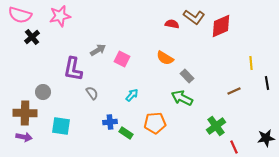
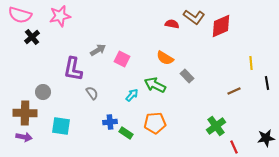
green arrow: moved 27 px left, 13 px up
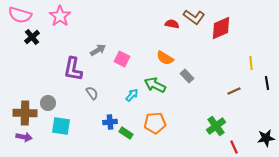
pink star: rotated 25 degrees counterclockwise
red diamond: moved 2 px down
gray circle: moved 5 px right, 11 px down
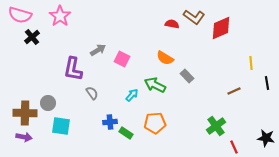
black star: rotated 18 degrees clockwise
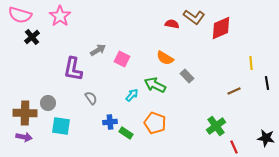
gray semicircle: moved 1 px left, 5 px down
orange pentagon: rotated 25 degrees clockwise
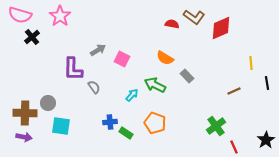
purple L-shape: rotated 10 degrees counterclockwise
gray semicircle: moved 3 px right, 11 px up
black star: moved 2 px down; rotated 30 degrees clockwise
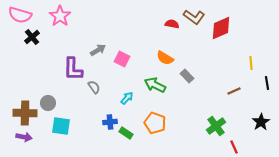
cyan arrow: moved 5 px left, 3 px down
black star: moved 5 px left, 18 px up
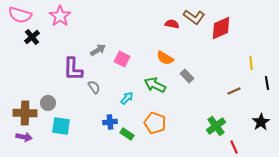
green rectangle: moved 1 px right, 1 px down
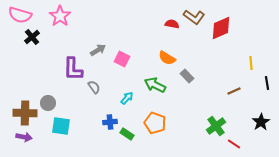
orange semicircle: moved 2 px right
red line: moved 3 px up; rotated 32 degrees counterclockwise
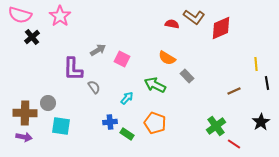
yellow line: moved 5 px right, 1 px down
